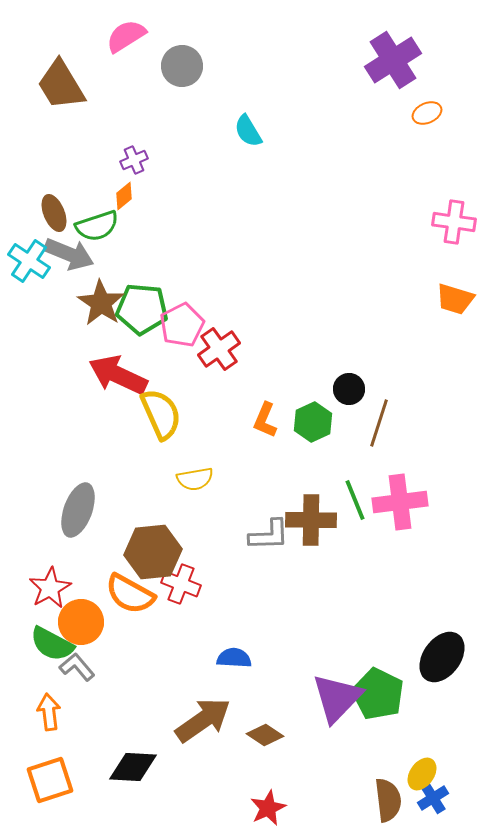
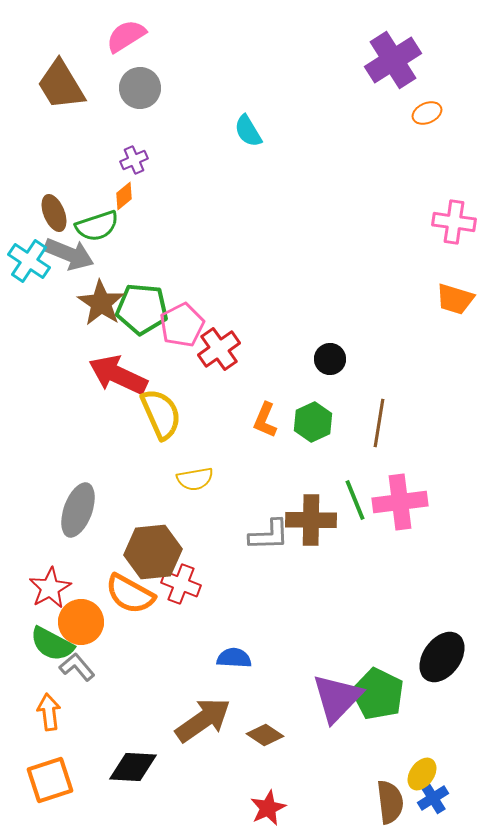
gray circle at (182, 66): moved 42 px left, 22 px down
black circle at (349, 389): moved 19 px left, 30 px up
brown line at (379, 423): rotated 9 degrees counterclockwise
brown semicircle at (388, 800): moved 2 px right, 2 px down
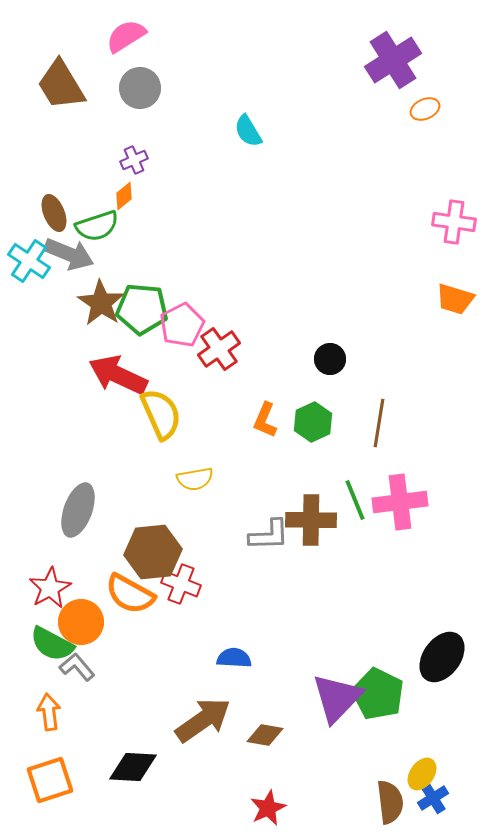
orange ellipse at (427, 113): moved 2 px left, 4 px up
brown diamond at (265, 735): rotated 24 degrees counterclockwise
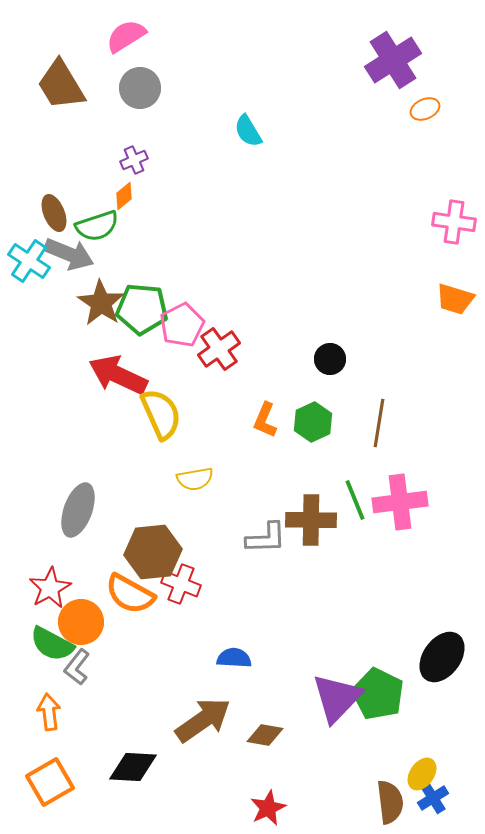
gray L-shape at (269, 535): moved 3 px left, 3 px down
gray L-shape at (77, 667): rotated 102 degrees counterclockwise
orange square at (50, 780): moved 2 px down; rotated 12 degrees counterclockwise
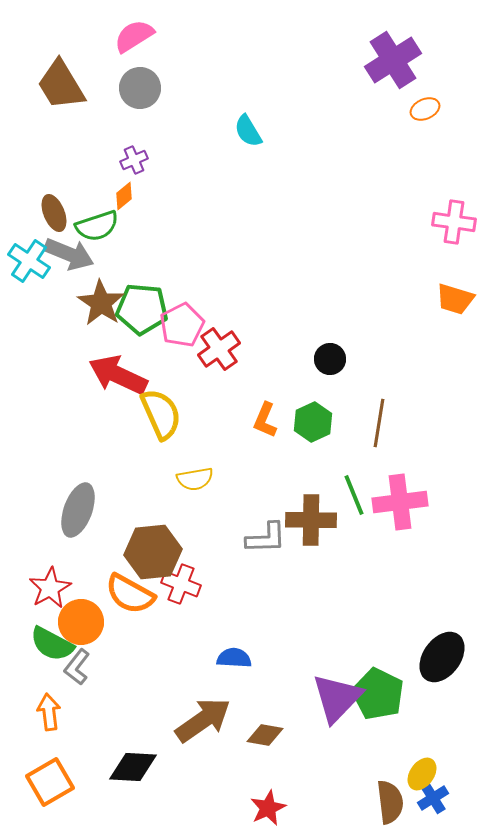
pink semicircle at (126, 36): moved 8 px right
green line at (355, 500): moved 1 px left, 5 px up
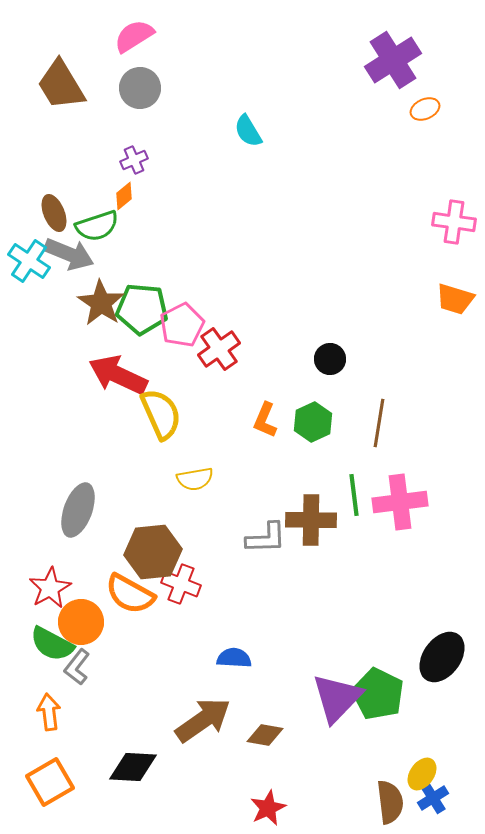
green line at (354, 495): rotated 15 degrees clockwise
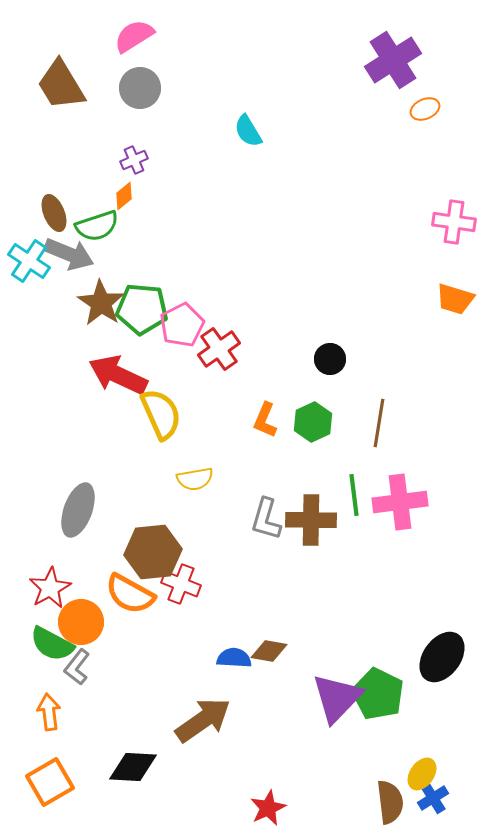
gray L-shape at (266, 538): moved 19 px up; rotated 108 degrees clockwise
brown diamond at (265, 735): moved 4 px right, 84 px up
